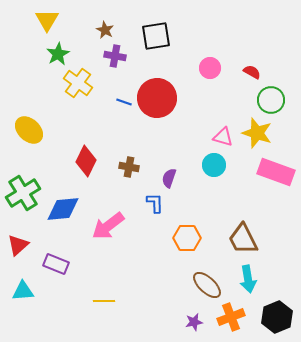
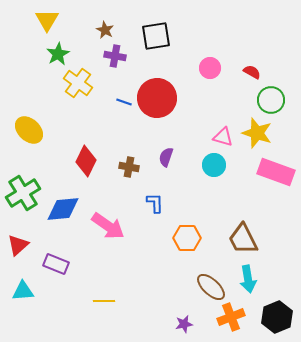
purple semicircle: moved 3 px left, 21 px up
pink arrow: rotated 108 degrees counterclockwise
brown ellipse: moved 4 px right, 2 px down
purple star: moved 10 px left, 2 px down
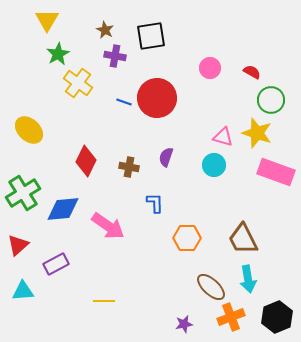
black square: moved 5 px left
purple rectangle: rotated 50 degrees counterclockwise
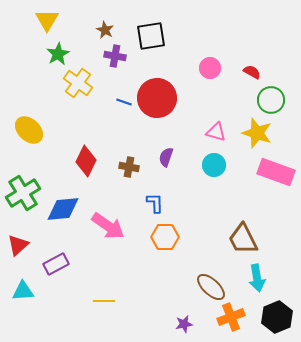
pink triangle: moved 7 px left, 5 px up
orange hexagon: moved 22 px left, 1 px up
cyan arrow: moved 9 px right, 1 px up
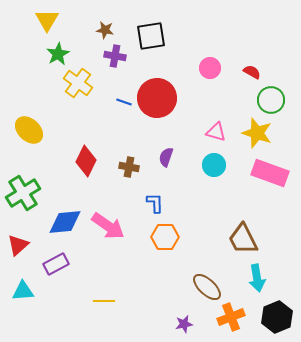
brown star: rotated 18 degrees counterclockwise
pink rectangle: moved 6 px left, 1 px down
blue diamond: moved 2 px right, 13 px down
brown ellipse: moved 4 px left
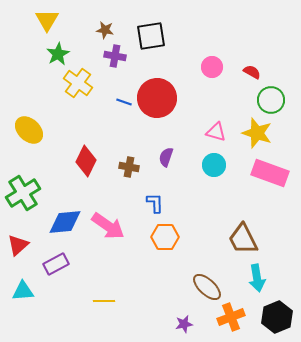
pink circle: moved 2 px right, 1 px up
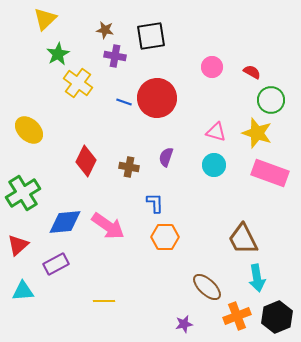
yellow triangle: moved 2 px left, 1 px up; rotated 15 degrees clockwise
orange cross: moved 6 px right, 1 px up
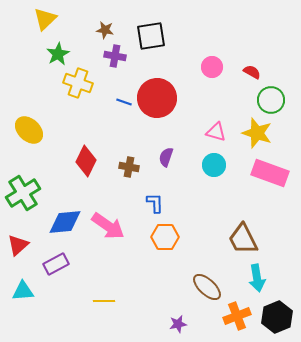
yellow cross: rotated 16 degrees counterclockwise
purple star: moved 6 px left
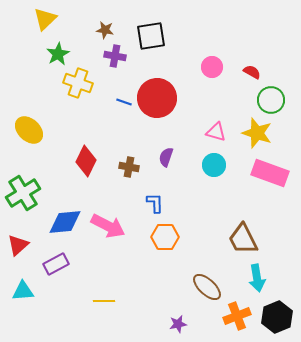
pink arrow: rotated 8 degrees counterclockwise
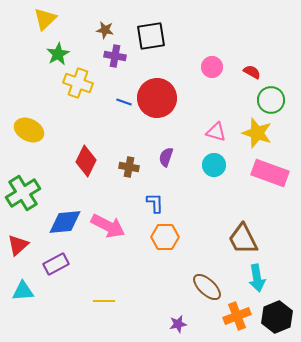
yellow ellipse: rotated 16 degrees counterclockwise
